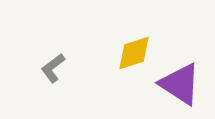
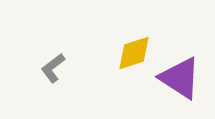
purple triangle: moved 6 px up
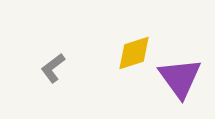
purple triangle: rotated 21 degrees clockwise
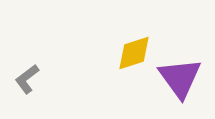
gray L-shape: moved 26 px left, 11 px down
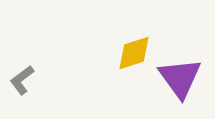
gray L-shape: moved 5 px left, 1 px down
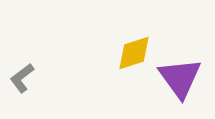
gray L-shape: moved 2 px up
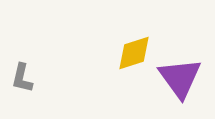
gray L-shape: rotated 40 degrees counterclockwise
